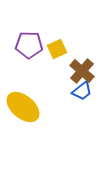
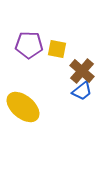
yellow square: rotated 36 degrees clockwise
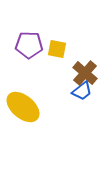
brown cross: moved 3 px right, 2 px down
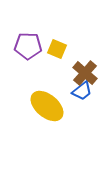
purple pentagon: moved 1 px left, 1 px down
yellow square: rotated 12 degrees clockwise
yellow ellipse: moved 24 px right, 1 px up
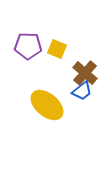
yellow ellipse: moved 1 px up
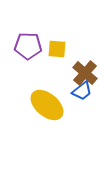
yellow square: rotated 18 degrees counterclockwise
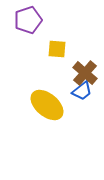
purple pentagon: moved 26 px up; rotated 20 degrees counterclockwise
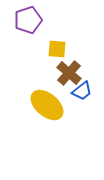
brown cross: moved 16 px left
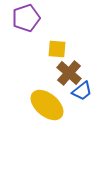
purple pentagon: moved 2 px left, 2 px up
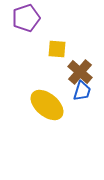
brown cross: moved 11 px right, 1 px up
blue trapezoid: rotated 35 degrees counterclockwise
